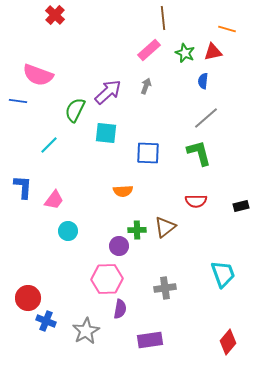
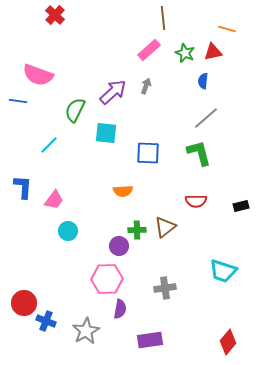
purple arrow: moved 5 px right
cyan trapezoid: moved 3 px up; rotated 128 degrees clockwise
red circle: moved 4 px left, 5 px down
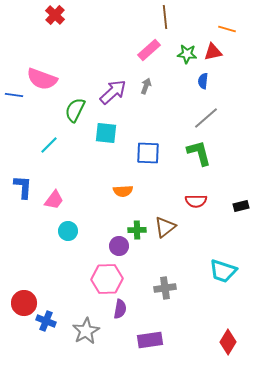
brown line: moved 2 px right, 1 px up
green star: moved 2 px right, 1 px down; rotated 18 degrees counterclockwise
pink semicircle: moved 4 px right, 4 px down
blue line: moved 4 px left, 6 px up
red diamond: rotated 10 degrees counterclockwise
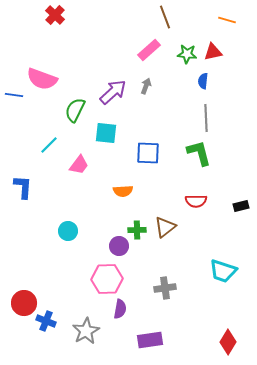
brown line: rotated 15 degrees counterclockwise
orange line: moved 9 px up
gray line: rotated 52 degrees counterclockwise
pink trapezoid: moved 25 px right, 35 px up
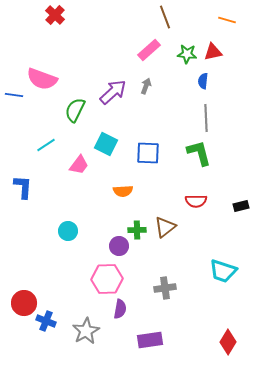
cyan square: moved 11 px down; rotated 20 degrees clockwise
cyan line: moved 3 px left; rotated 12 degrees clockwise
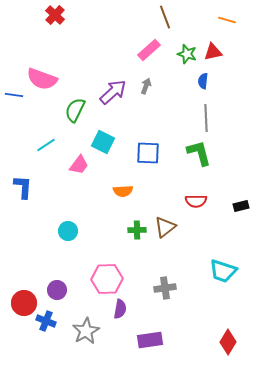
green star: rotated 12 degrees clockwise
cyan square: moved 3 px left, 2 px up
purple circle: moved 62 px left, 44 px down
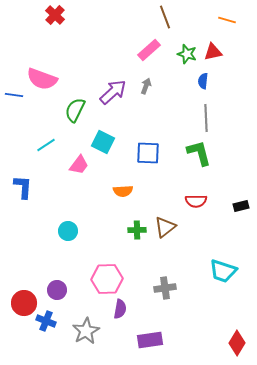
red diamond: moved 9 px right, 1 px down
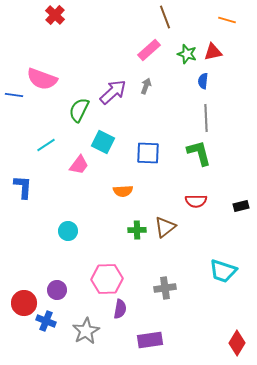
green semicircle: moved 4 px right
